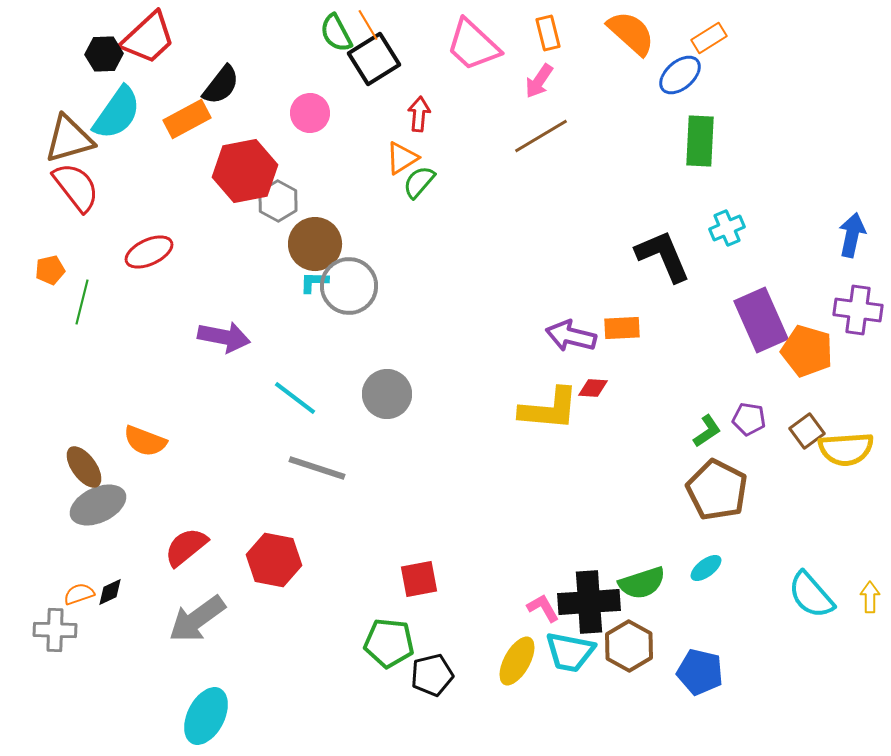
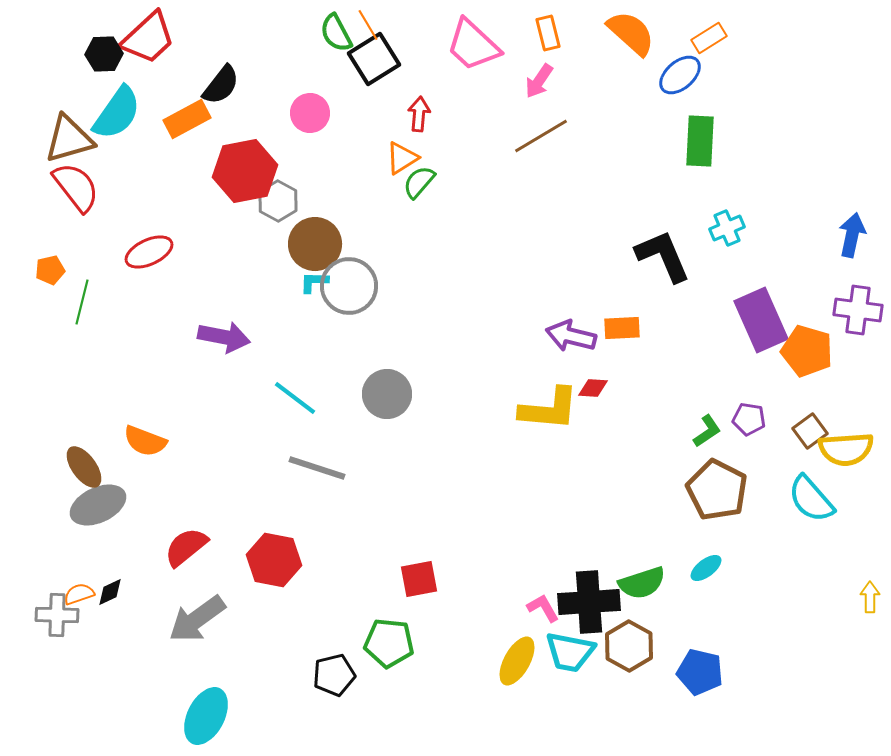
brown square at (807, 431): moved 3 px right
cyan semicircle at (811, 595): moved 96 px up
gray cross at (55, 630): moved 2 px right, 15 px up
black pentagon at (432, 675): moved 98 px left
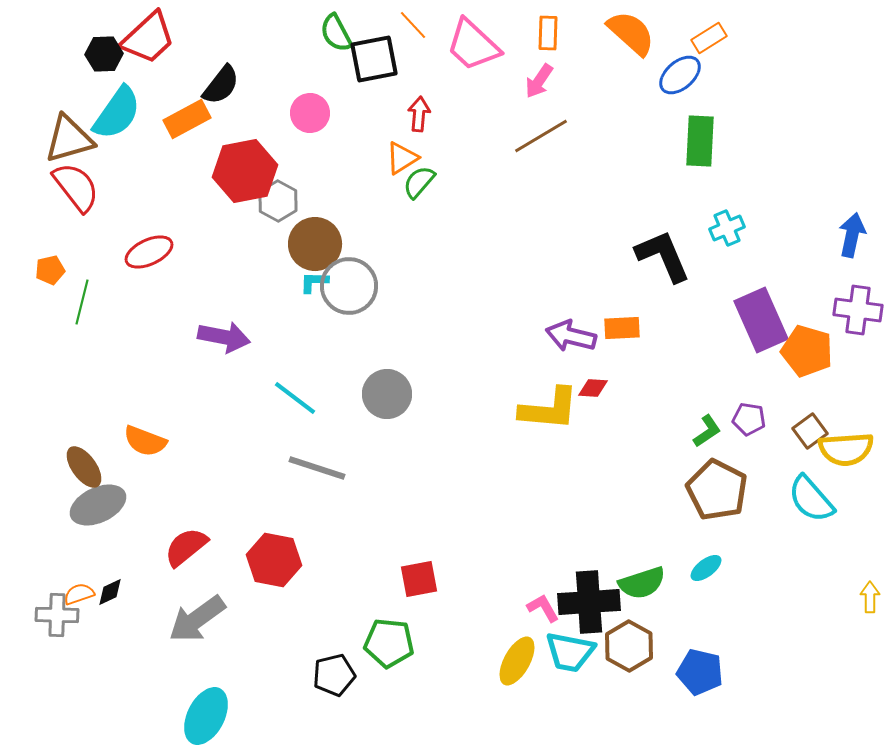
orange line at (368, 25): moved 45 px right; rotated 12 degrees counterclockwise
orange rectangle at (548, 33): rotated 16 degrees clockwise
black square at (374, 59): rotated 21 degrees clockwise
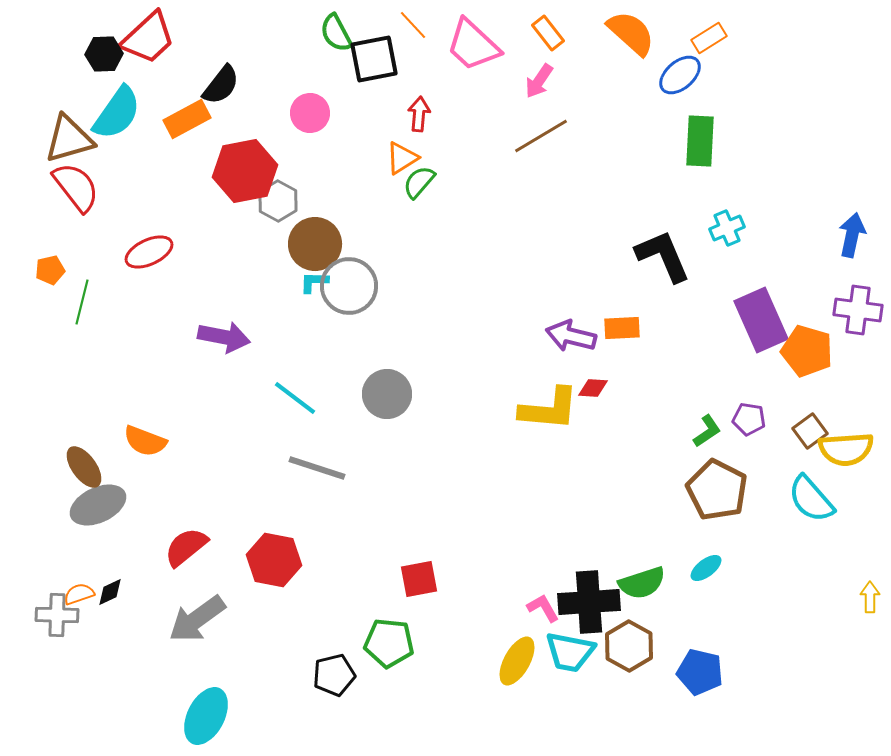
orange rectangle at (548, 33): rotated 40 degrees counterclockwise
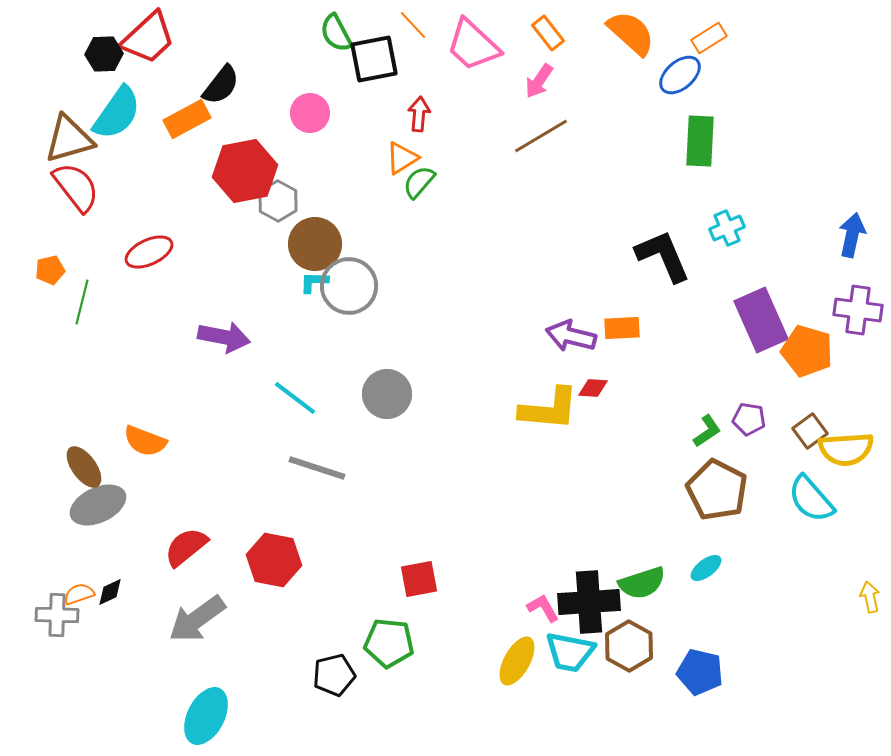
yellow arrow at (870, 597): rotated 12 degrees counterclockwise
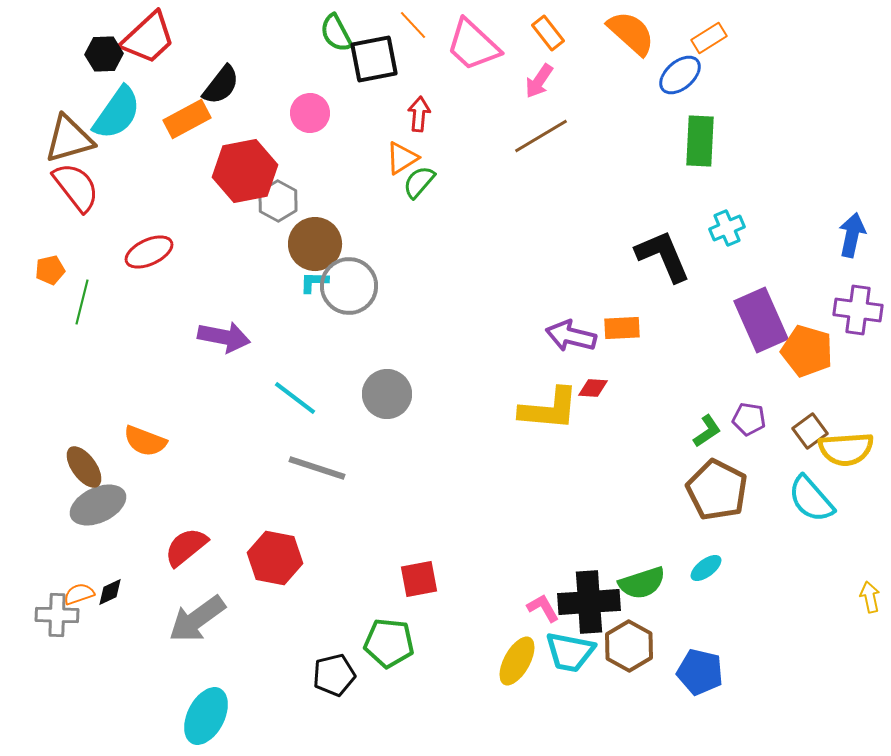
red hexagon at (274, 560): moved 1 px right, 2 px up
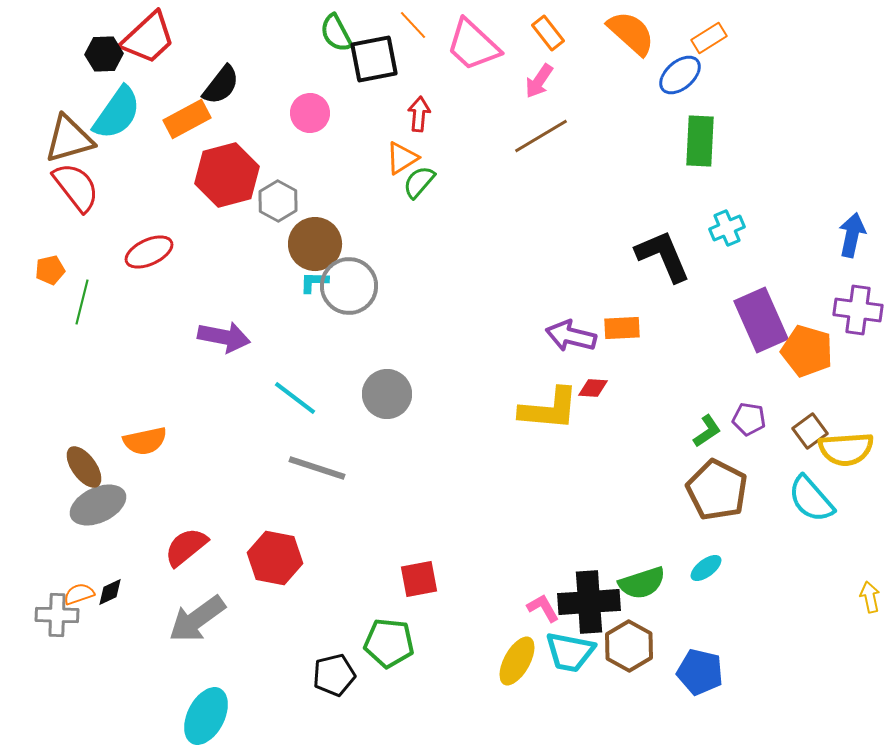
red hexagon at (245, 171): moved 18 px left, 4 px down; rotated 4 degrees counterclockwise
orange semicircle at (145, 441): rotated 33 degrees counterclockwise
